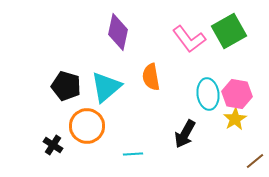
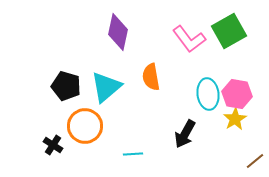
orange circle: moved 2 px left
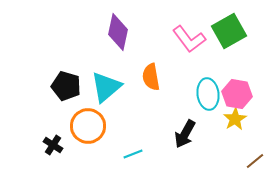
orange circle: moved 3 px right
cyan line: rotated 18 degrees counterclockwise
